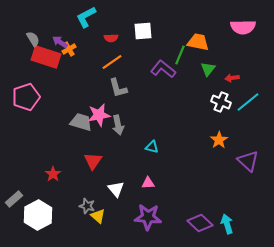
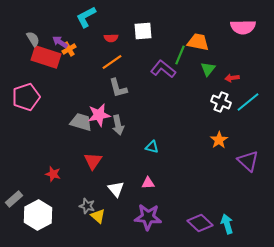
red star: rotated 21 degrees counterclockwise
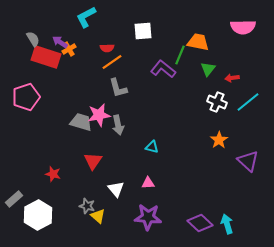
red semicircle: moved 4 px left, 10 px down
white cross: moved 4 px left
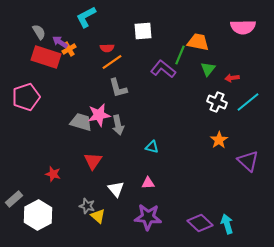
gray semicircle: moved 6 px right, 7 px up
